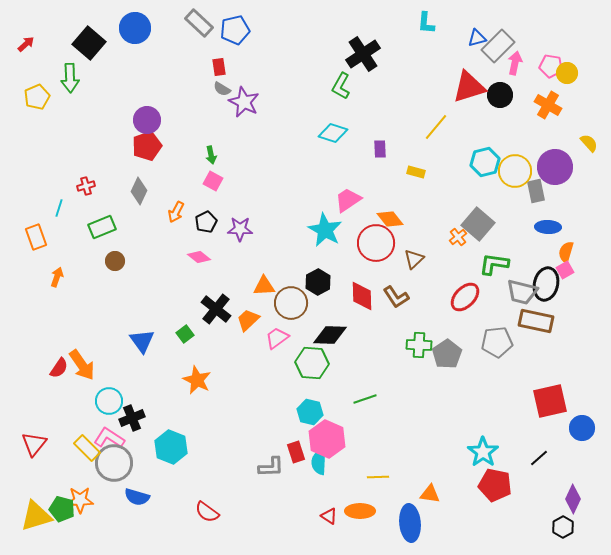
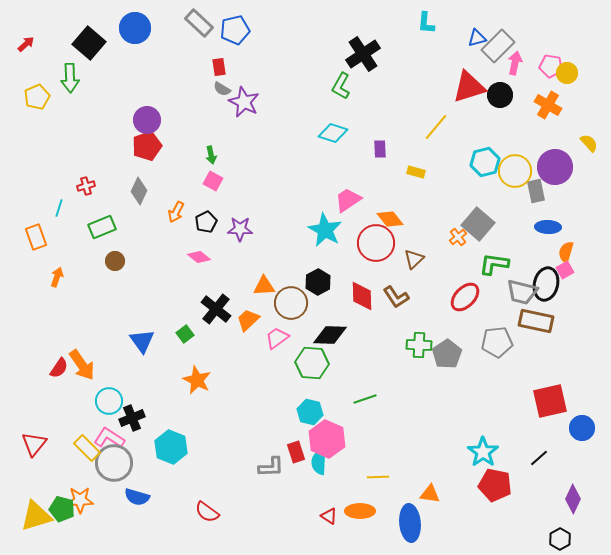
black hexagon at (563, 527): moved 3 px left, 12 px down
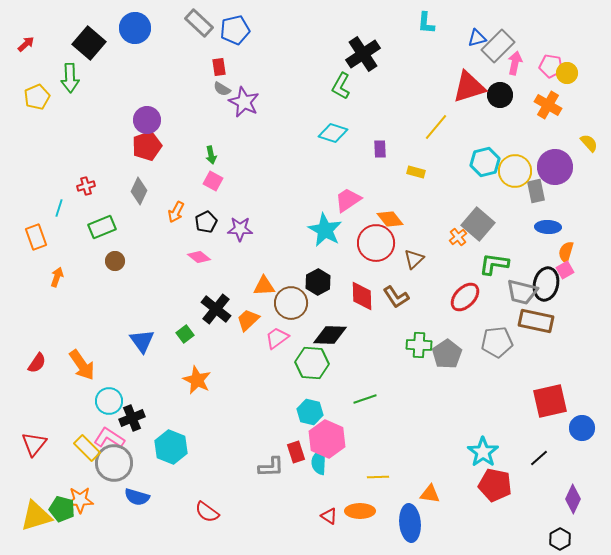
red semicircle at (59, 368): moved 22 px left, 5 px up
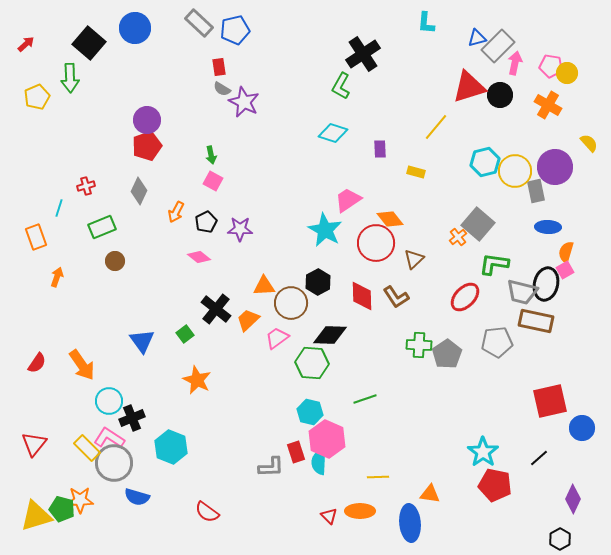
red triangle at (329, 516): rotated 12 degrees clockwise
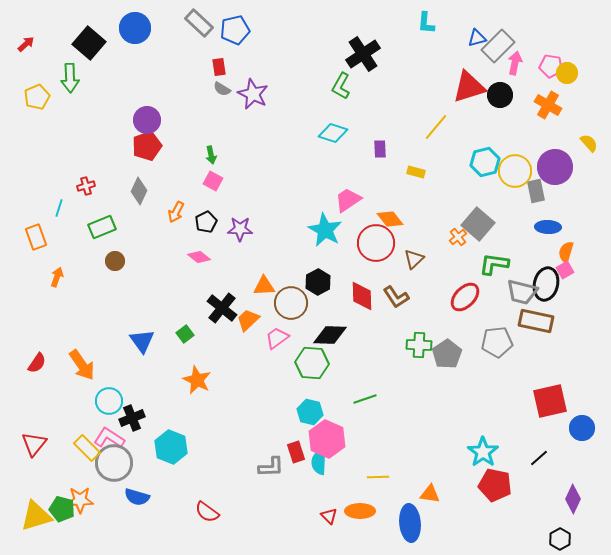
purple star at (244, 102): moved 9 px right, 8 px up
black cross at (216, 309): moved 6 px right, 1 px up
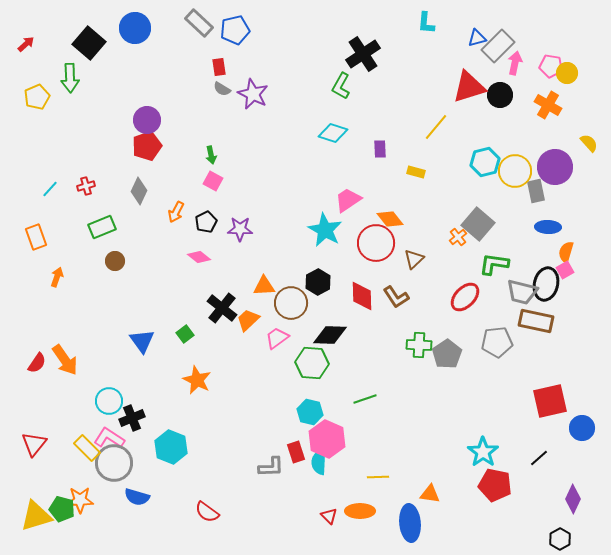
cyan line at (59, 208): moved 9 px left, 19 px up; rotated 24 degrees clockwise
orange arrow at (82, 365): moved 17 px left, 5 px up
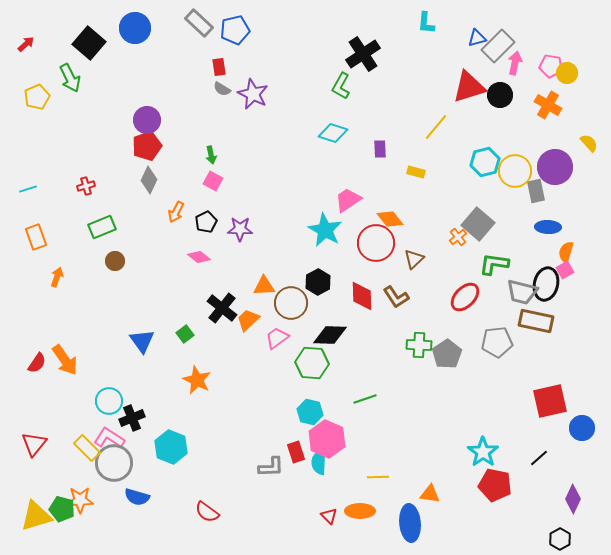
green arrow at (70, 78): rotated 24 degrees counterclockwise
cyan line at (50, 189): moved 22 px left; rotated 30 degrees clockwise
gray diamond at (139, 191): moved 10 px right, 11 px up
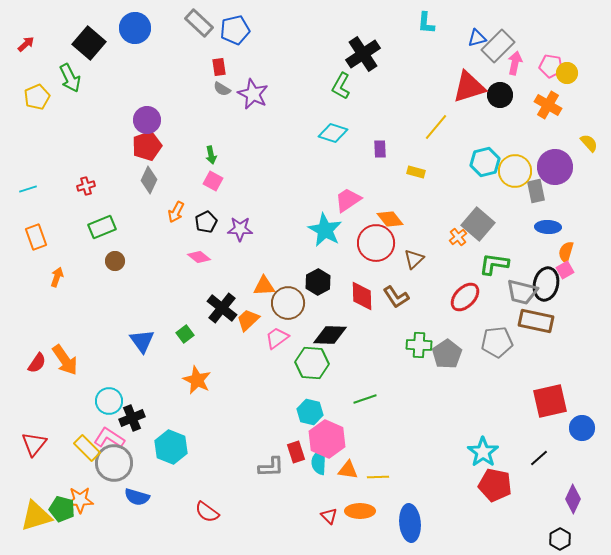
brown circle at (291, 303): moved 3 px left
orange triangle at (430, 494): moved 82 px left, 24 px up
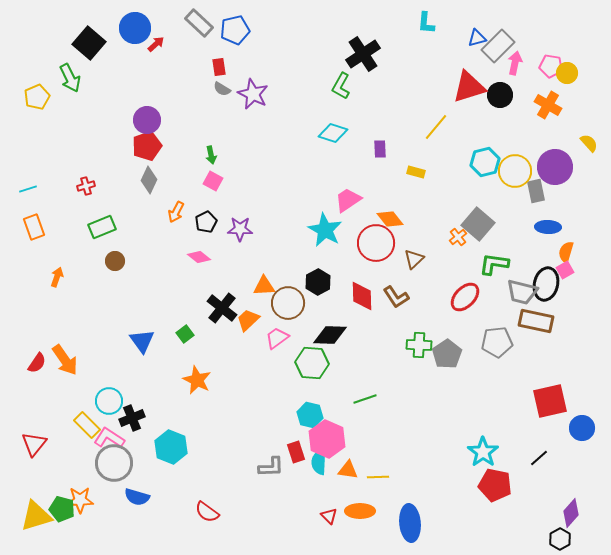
red arrow at (26, 44): moved 130 px right
orange rectangle at (36, 237): moved 2 px left, 10 px up
cyan hexagon at (310, 412): moved 3 px down
yellow rectangle at (87, 448): moved 23 px up
purple diamond at (573, 499): moved 2 px left, 14 px down; rotated 16 degrees clockwise
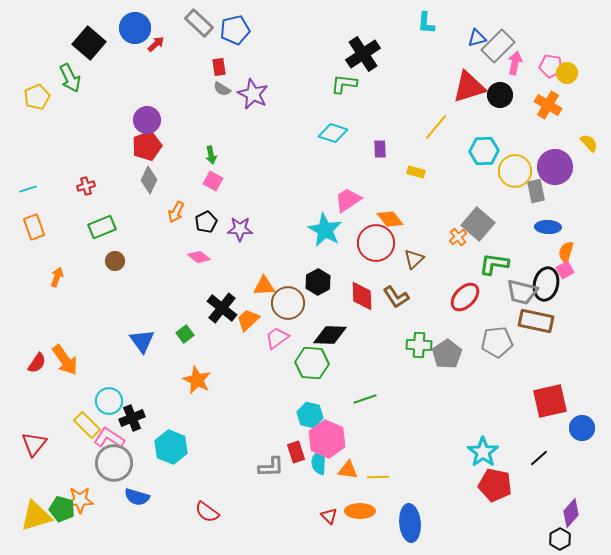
green L-shape at (341, 86): moved 3 px right, 2 px up; rotated 68 degrees clockwise
cyan hexagon at (485, 162): moved 1 px left, 11 px up; rotated 12 degrees clockwise
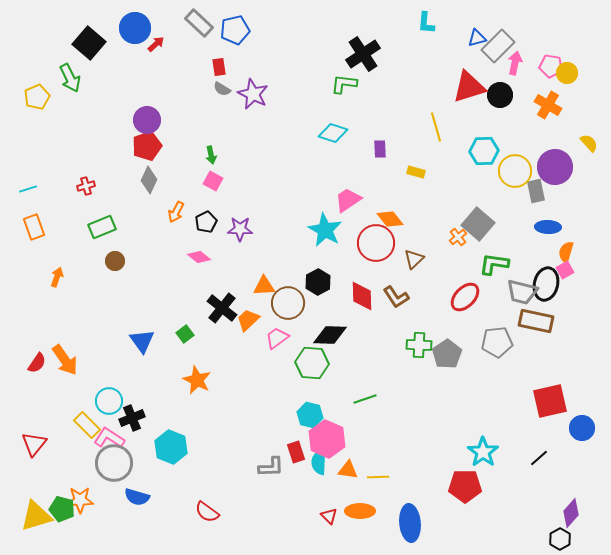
yellow line at (436, 127): rotated 56 degrees counterclockwise
red pentagon at (495, 485): moved 30 px left, 1 px down; rotated 12 degrees counterclockwise
